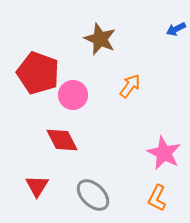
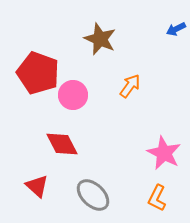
red diamond: moved 4 px down
red triangle: rotated 20 degrees counterclockwise
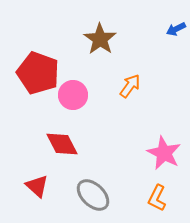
brown star: rotated 12 degrees clockwise
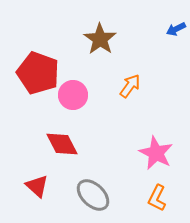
pink star: moved 8 px left
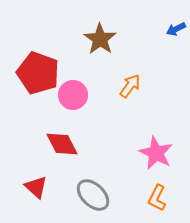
red triangle: moved 1 px left, 1 px down
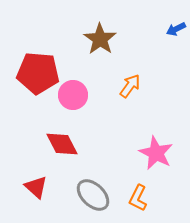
red pentagon: rotated 15 degrees counterclockwise
orange L-shape: moved 19 px left
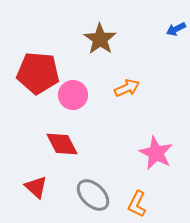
orange arrow: moved 3 px left, 2 px down; rotated 30 degrees clockwise
orange L-shape: moved 1 px left, 6 px down
